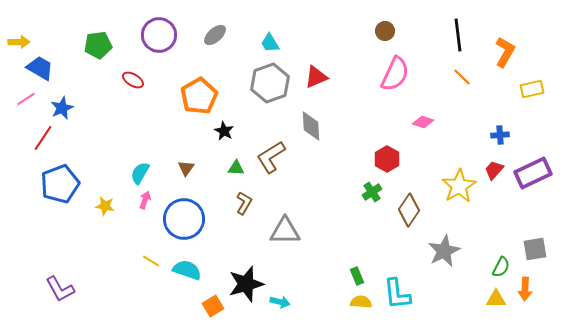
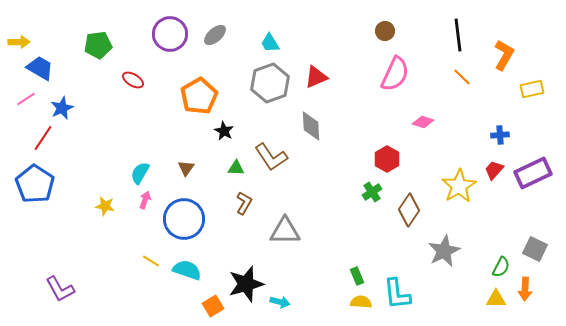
purple circle at (159, 35): moved 11 px right, 1 px up
orange L-shape at (505, 52): moved 1 px left, 3 px down
brown L-shape at (271, 157): rotated 92 degrees counterclockwise
blue pentagon at (60, 184): moved 25 px left; rotated 18 degrees counterclockwise
gray square at (535, 249): rotated 35 degrees clockwise
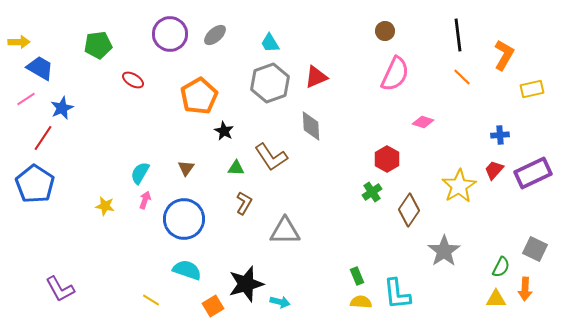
gray star at (444, 251): rotated 8 degrees counterclockwise
yellow line at (151, 261): moved 39 px down
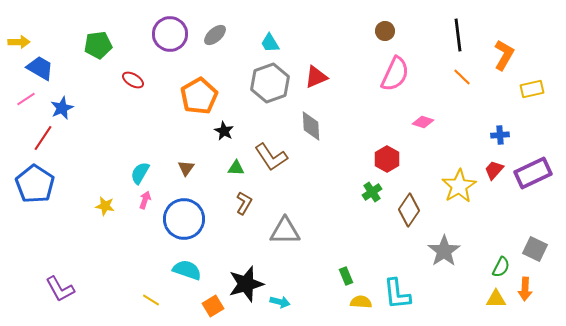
green rectangle at (357, 276): moved 11 px left
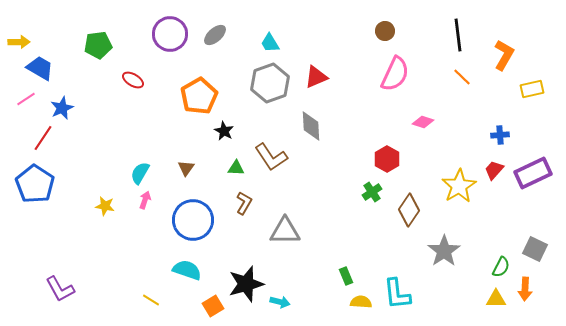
blue circle at (184, 219): moved 9 px right, 1 px down
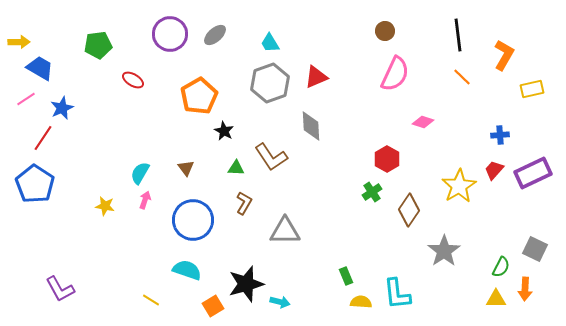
brown triangle at (186, 168): rotated 12 degrees counterclockwise
